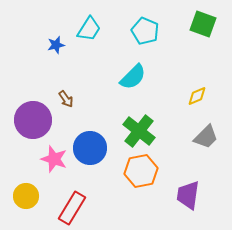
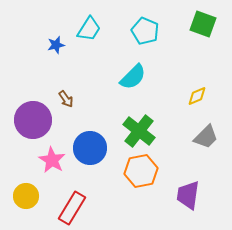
pink star: moved 2 px left, 1 px down; rotated 12 degrees clockwise
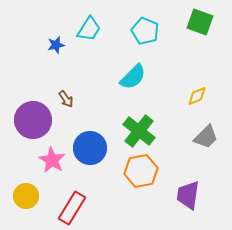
green square: moved 3 px left, 2 px up
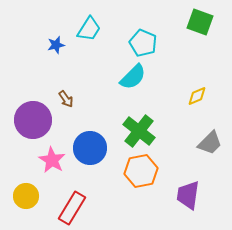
cyan pentagon: moved 2 px left, 12 px down
gray trapezoid: moved 4 px right, 6 px down
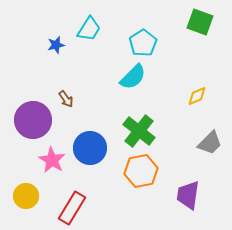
cyan pentagon: rotated 16 degrees clockwise
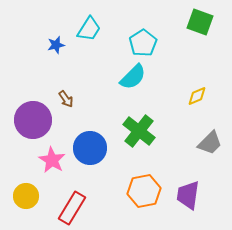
orange hexagon: moved 3 px right, 20 px down
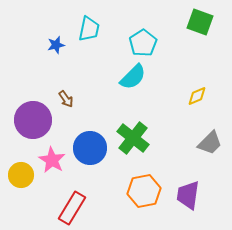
cyan trapezoid: rotated 20 degrees counterclockwise
green cross: moved 6 px left, 7 px down
yellow circle: moved 5 px left, 21 px up
